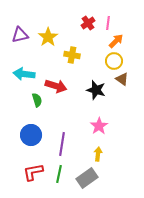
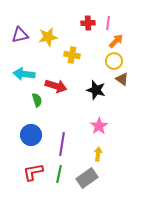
red cross: rotated 32 degrees clockwise
yellow star: rotated 24 degrees clockwise
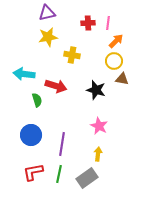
purple triangle: moved 27 px right, 22 px up
brown triangle: rotated 24 degrees counterclockwise
pink star: rotated 12 degrees counterclockwise
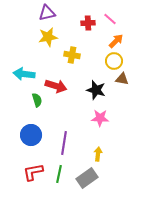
pink line: moved 2 px right, 4 px up; rotated 56 degrees counterclockwise
pink star: moved 1 px right, 8 px up; rotated 24 degrees counterclockwise
purple line: moved 2 px right, 1 px up
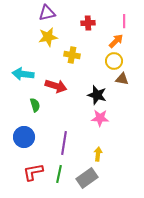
pink line: moved 14 px right, 2 px down; rotated 48 degrees clockwise
cyan arrow: moved 1 px left
black star: moved 1 px right, 5 px down
green semicircle: moved 2 px left, 5 px down
blue circle: moved 7 px left, 2 px down
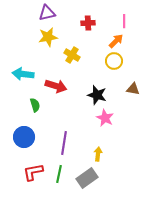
yellow cross: rotated 21 degrees clockwise
brown triangle: moved 11 px right, 10 px down
pink star: moved 5 px right; rotated 24 degrees clockwise
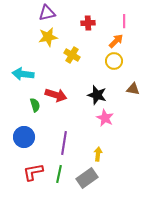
red arrow: moved 9 px down
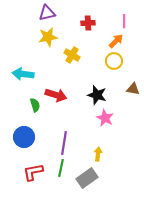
green line: moved 2 px right, 6 px up
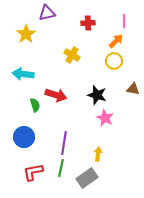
yellow star: moved 22 px left, 3 px up; rotated 24 degrees counterclockwise
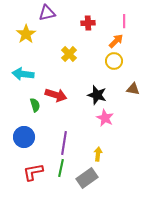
yellow cross: moved 3 px left, 1 px up; rotated 14 degrees clockwise
